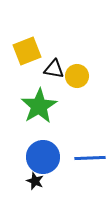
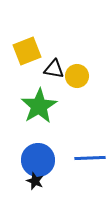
blue circle: moved 5 px left, 3 px down
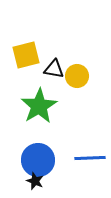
yellow square: moved 1 px left, 4 px down; rotated 8 degrees clockwise
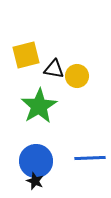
blue circle: moved 2 px left, 1 px down
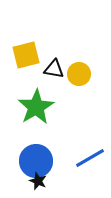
yellow circle: moved 2 px right, 2 px up
green star: moved 3 px left, 1 px down
blue line: rotated 28 degrees counterclockwise
black star: moved 3 px right
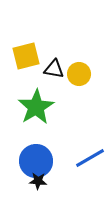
yellow square: moved 1 px down
black star: rotated 18 degrees counterclockwise
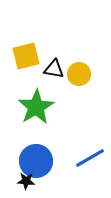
black star: moved 12 px left
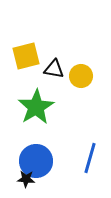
yellow circle: moved 2 px right, 2 px down
blue line: rotated 44 degrees counterclockwise
black star: moved 2 px up
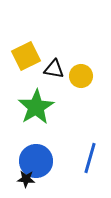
yellow square: rotated 12 degrees counterclockwise
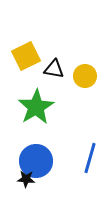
yellow circle: moved 4 px right
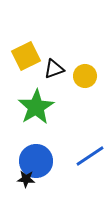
black triangle: rotated 30 degrees counterclockwise
blue line: moved 2 px up; rotated 40 degrees clockwise
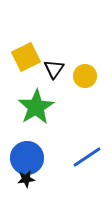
yellow square: moved 1 px down
black triangle: rotated 35 degrees counterclockwise
blue line: moved 3 px left, 1 px down
blue circle: moved 9 px left, 3 px up
black star: rotated 12 degrees counterclockwise
